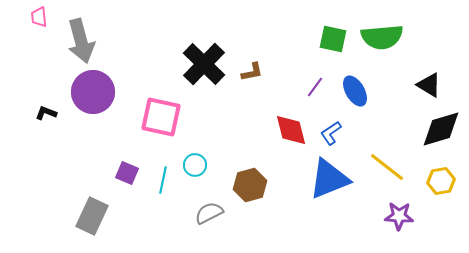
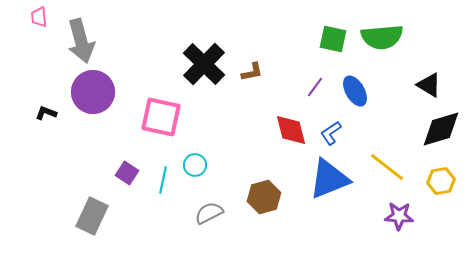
purple square: rotated 10 degrees clockwise
brown hexagon: moved 14 px right, 12 px down
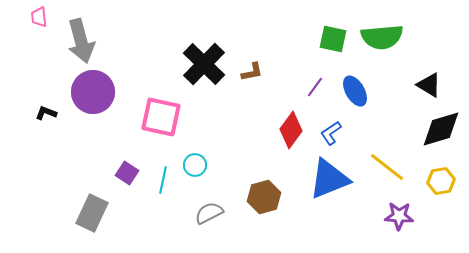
red diamond: rotated 51 degrees clockwise
gray rectangle: moved 3 px up
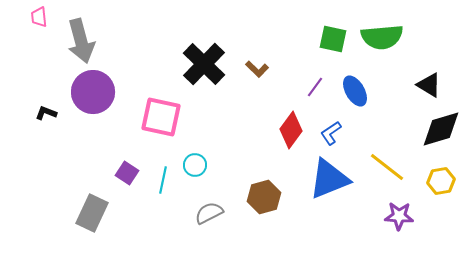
brown L-shape: moved 5 px right, 3 px up; rotated 55 degrees clockwise
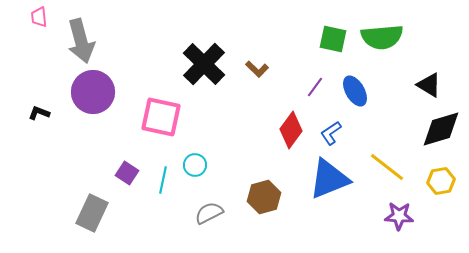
black L-shape: moved 7 px left
